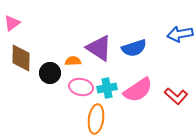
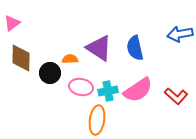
blue semicircle: moved 1 px right; rotated 95 degrees clockwise
orange semicircle: moved 3 px left, 2 px up
cyan cross: moved 1 px right, 3 px down
orange ellipse: moved 1 px right, 1 px down
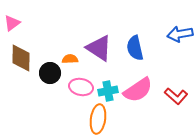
orange ellipse: moved 1 px right, 1 px up
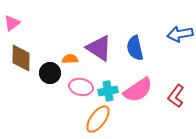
red L-shape: rotated 85 degrees clockwise
orange ellipse: rotated 28 degrees clockwise
